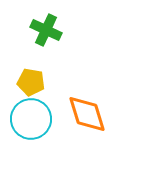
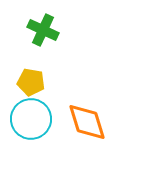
green cross: moved 3 px left
orange diamond: moved 8 px down
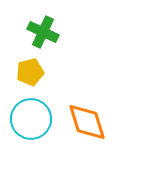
green cross: moved 2 px down
yellow pentagon: moved 1 px left, 10 px up; rotated 24 degrees counterclockwise
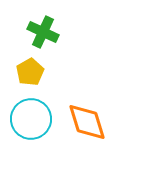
yellow pentagon: rotated 16 degrees counterclockwise
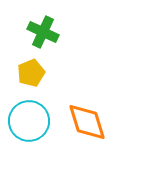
yellow pentagon: moved 1 px right, 1 px down; rotated 8 degrees clockwise
cyan circle: moved 2 px left, 2 px down
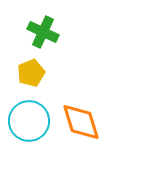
orange diamond: moved 6 px left
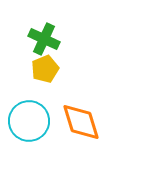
green cross: moved 1 px right, 7 px down
yellow pentagon: moved 14 px right, 4 px up
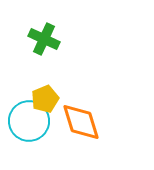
yellow pentagon: moved 30 px down
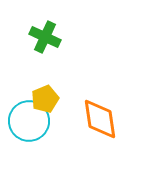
green cross: moved 1 px right, 2 px up
orange diamond: moved 19 px right, 3 px up; rotated 9 degrees clockwise
